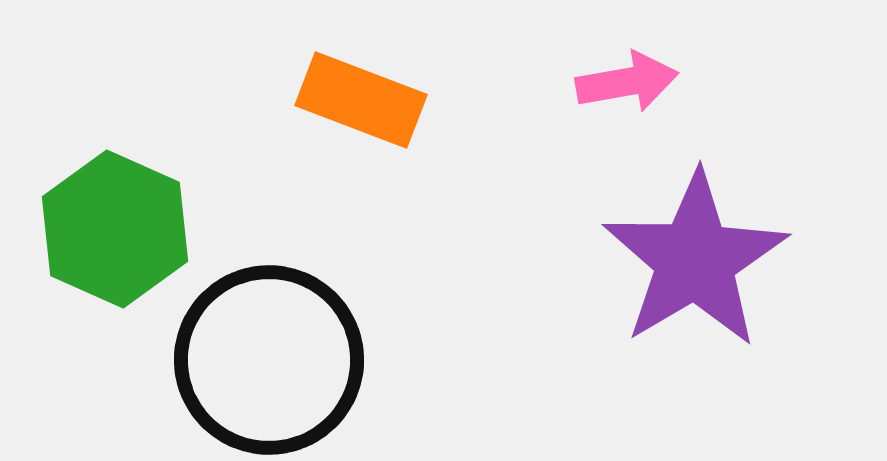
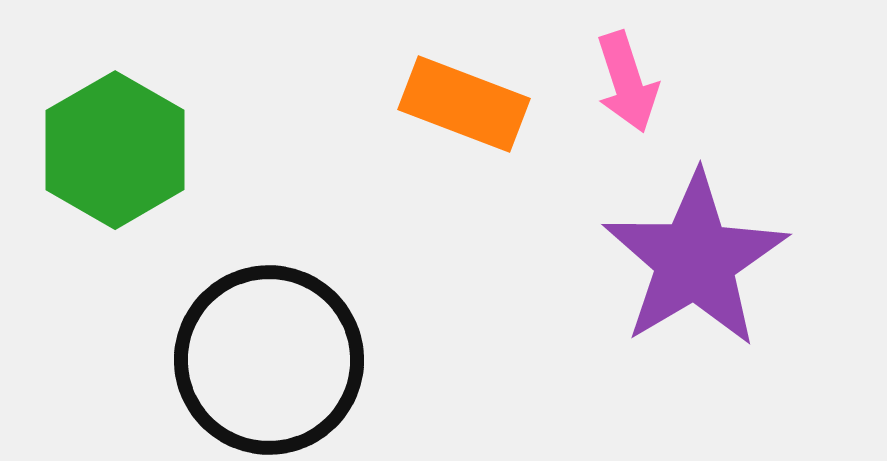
pink arrow: rotated 82 degrees clockwise
orange rectangle: moved 103 px right, 4 px down
green hexagon: moved 79 px up; rotated 6 degrees clockwise
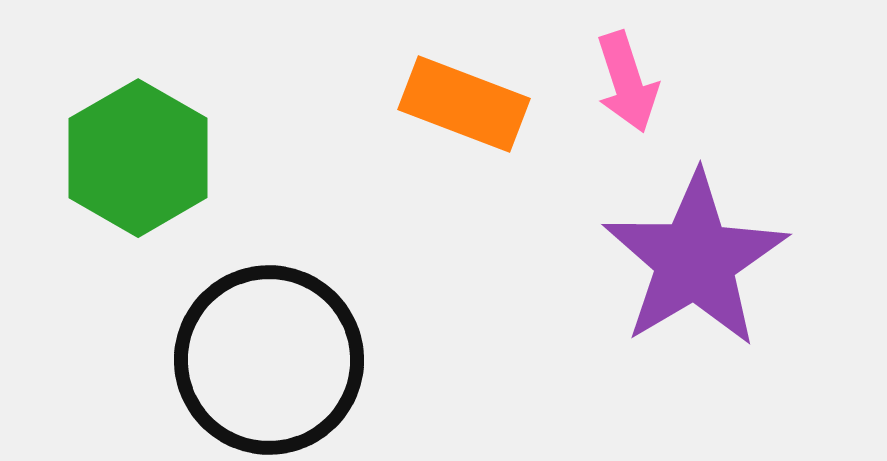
green hexagon: moved 23 px right, 8 px down
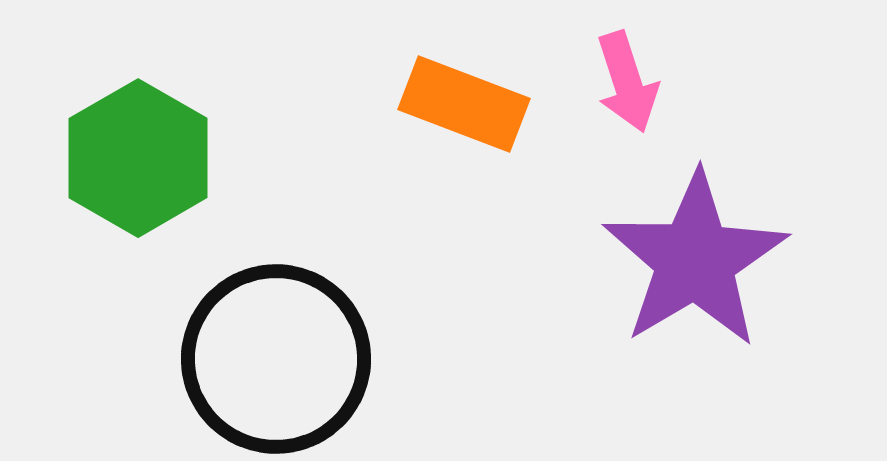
black circle: moved 7 px right, 1 px up
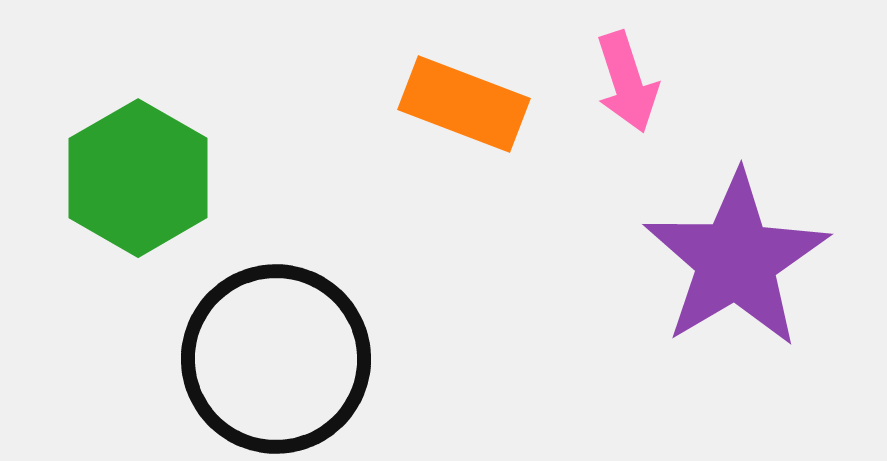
green hexagon: moved 20 px down
purple star: moved 41 px right
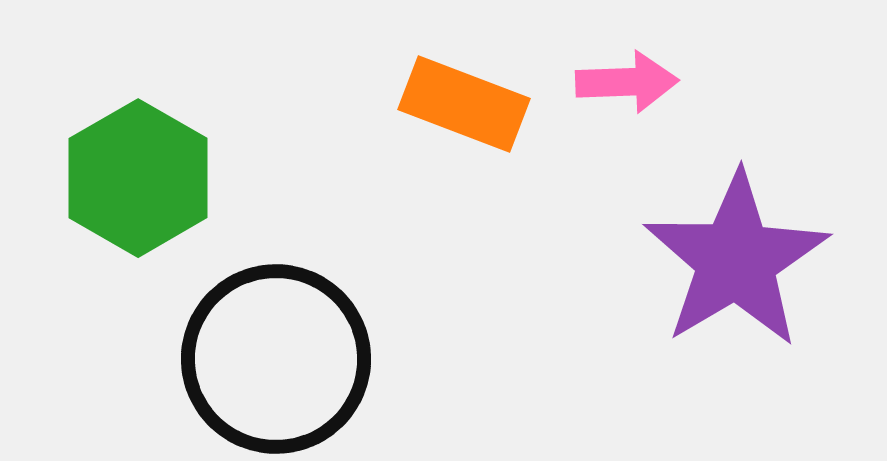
pink arrow: rotated 74 degrees counterclockwise
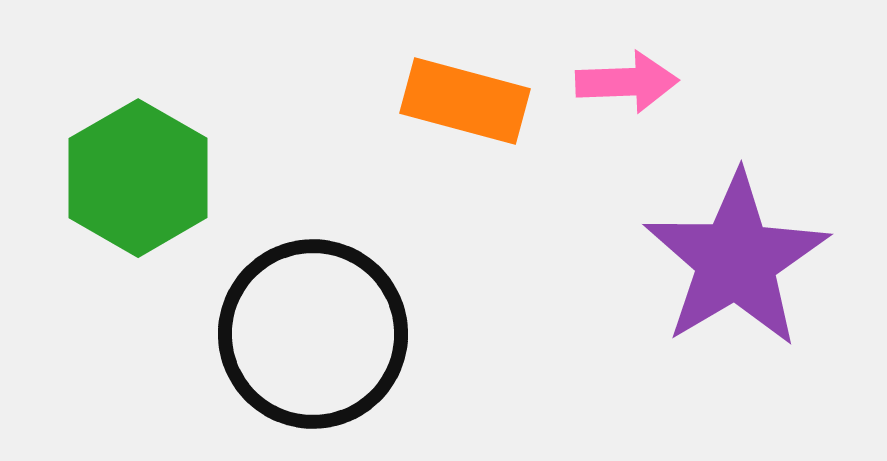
orange rectangle: moved 1 px right, 3 px up; rotated 6 degrees counterclockwise
black circle: moved 37 px right, 25 px up
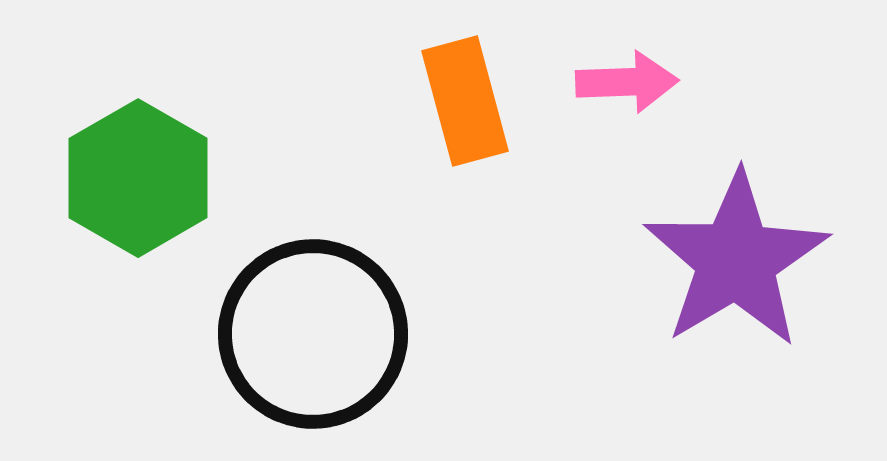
orange rectangle: rotated 60 degrees clockwise
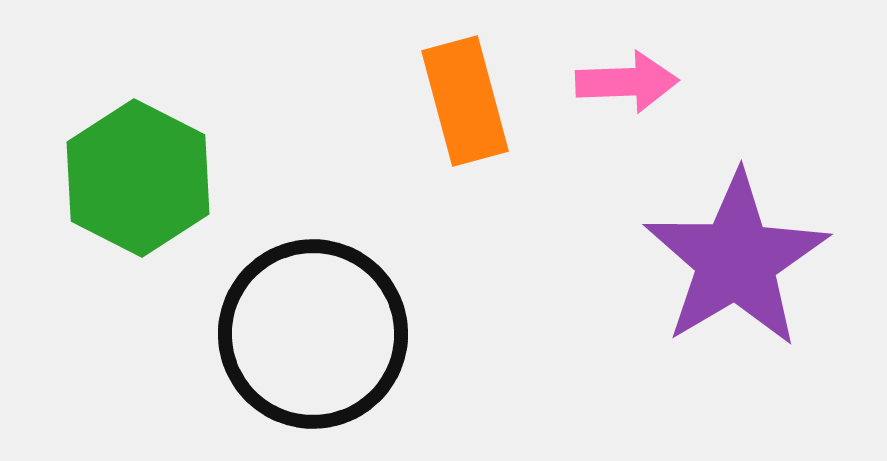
green hexagon: rotated 3 degrees counterclockwise
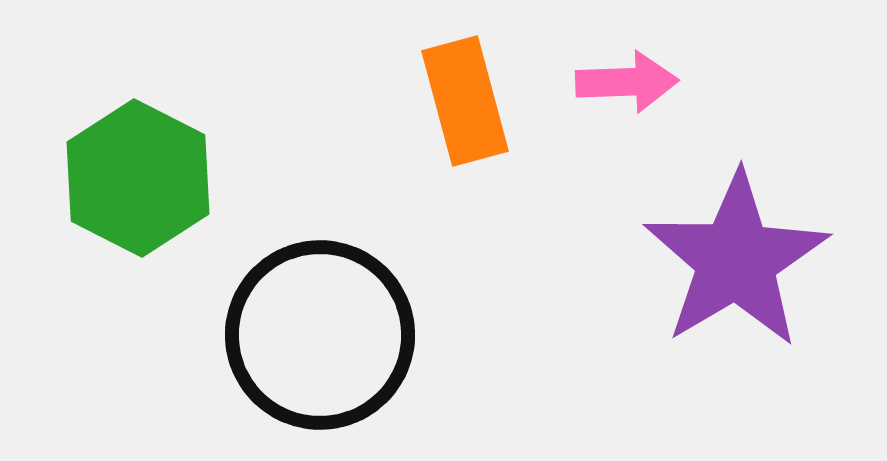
black circle: moved 7 px right, 1 px down
